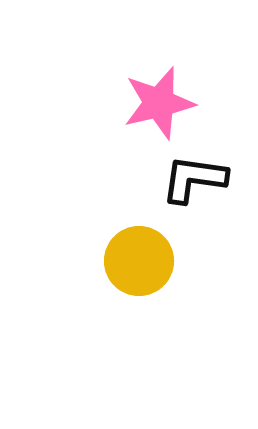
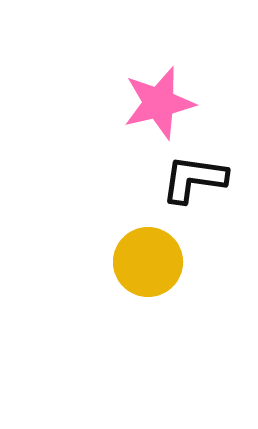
yellow circle: moved 9 px right, 1 px down
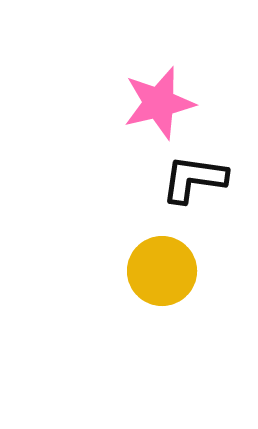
yellow circle: moved 14 px right, 9 px down
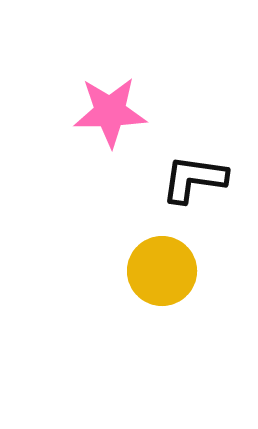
pink star: moved 49 px left, 9 px down; rotated 12 degrees clockwise
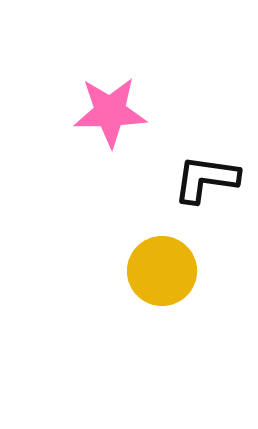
black L-shape: moved 12 px right
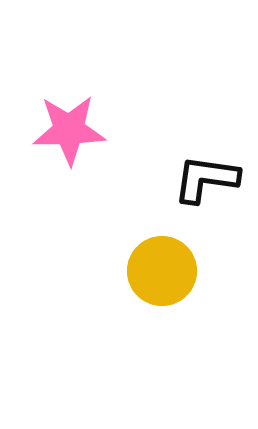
pink star: moved 41 px left, 18 px down
